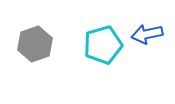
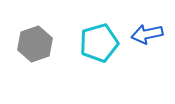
cyan pentagon: moved 4 px left, 2 px up
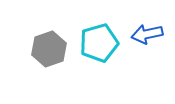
gray hexagon: moved 14 px right, 5 px down
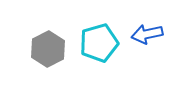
gray hexagon: moved 1 px left; rotated 8 degrees counterclockwise
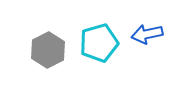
gray hexagon: moved 1 px down
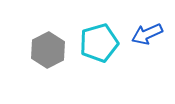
blue arrow: rotated 12 degrees counterclockwise
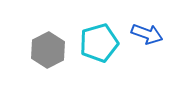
blue arrow: rotated 136 degrees counterclockwise
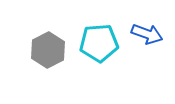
cyan pentagon: rotated 12 degrees clockwise
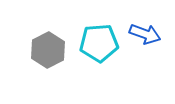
blue arrow: moved 2 px left
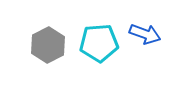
gray hexagon: moved 5 px up
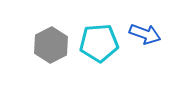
gray hexagon: moved 3 px right
